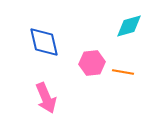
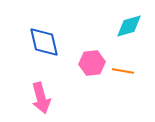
orange line: moved 1 px up
pink arrow: moved 5 px left; rotated 8 degrees clockwise
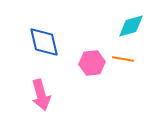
cyan diamond: moved 2 px right
orange line: moved 12 px up
pink arrow: moved 3 px up
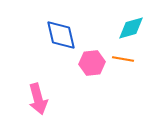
cyan diamond: moved 2 px down
blue diamond: moved 17 px right, 7 px up
pink arrow: moved 3 px left, 4 px down
